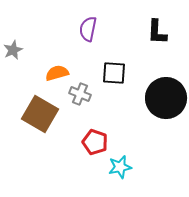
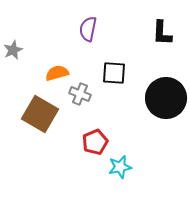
black L-shape: moved 5 px right, 1 px down
red pentagon: rotated 30 degrees clockwise
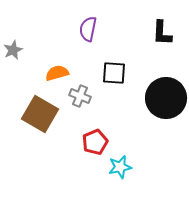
gray cross: moved 2 px down
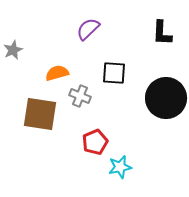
purple semicircle: rotated 35 degrees clockwise
brown square: rotated 21 degrees counterclockwise
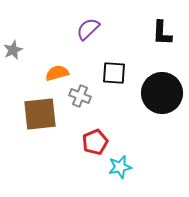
black circle: moved 4 px left, 5 px up
brown square: rotated 15 degrees counterclockwise
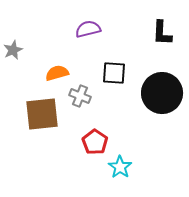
purple semicircle: rotated 30 degrees clockwise
brown square: moved 2 px right
red pentagon: rotated 15 degrees counterclockwise
cyan star: rotated 25 degrees counterclockwise
